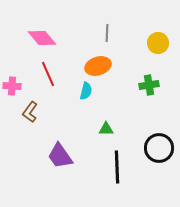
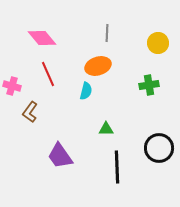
pink cross: rotated 12 degrees clockwise
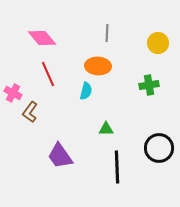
orange ellipse: rotated 20 degrees clockwise
pink cross: moved 1 px right, 7 px down; rotated 12 degrees clockwise
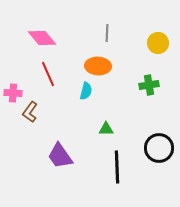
pink cross: rotated 24 degrees counterclockwise
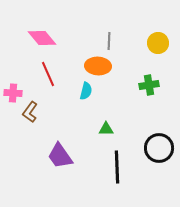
gray line: moved 2 px right, 8 px down
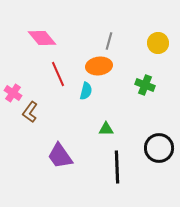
gray line: rotated 12 degrees clockwise
orange ellipse: moved 1 px right; rotated 10 degrees counterclockwise
red line: moved 10 px right
green cross: moved 4 px left; rotated 30 degrees clockwise
pink cross: rotated 30 degrees clockwise
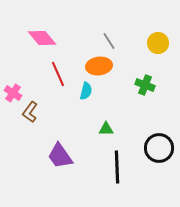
gray line: rotated 48 degrees counterclockwise
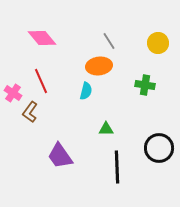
red line: moved 17 px left, 7 px down
green cross: rotated 12 degrees counterclockwise
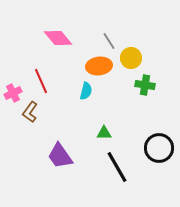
pink diamond: moved 16 px right
yellow circle: moved 27 px left, 15 px down
pink cross: rotated 30 degrees clockwise
green triangle: moved 2 px left, 4 px down
black line: rotated 28 degrees counterclockwise
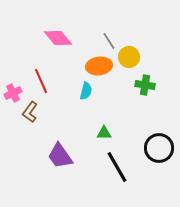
yellow circle: moved 2 px left, 1 px up
